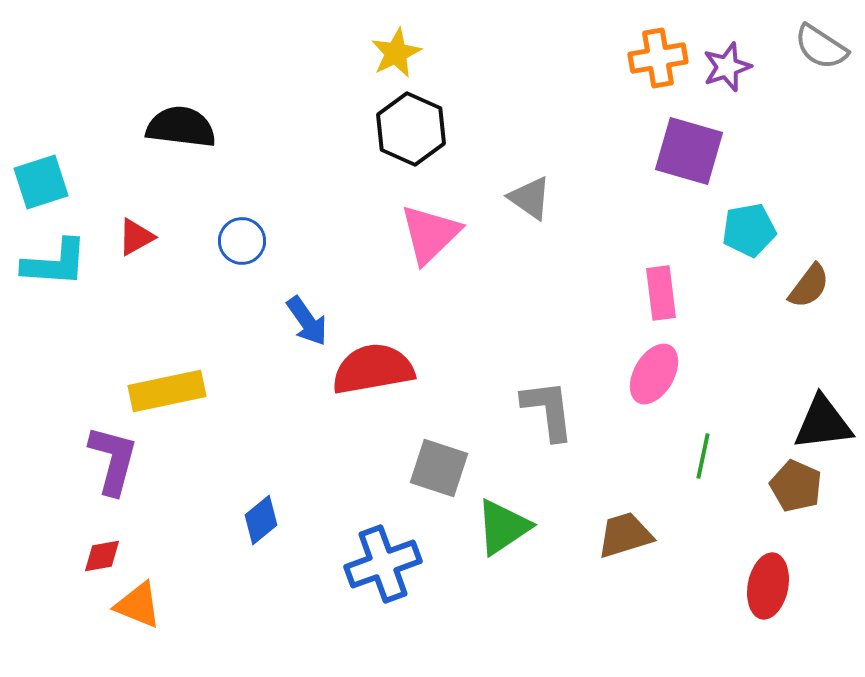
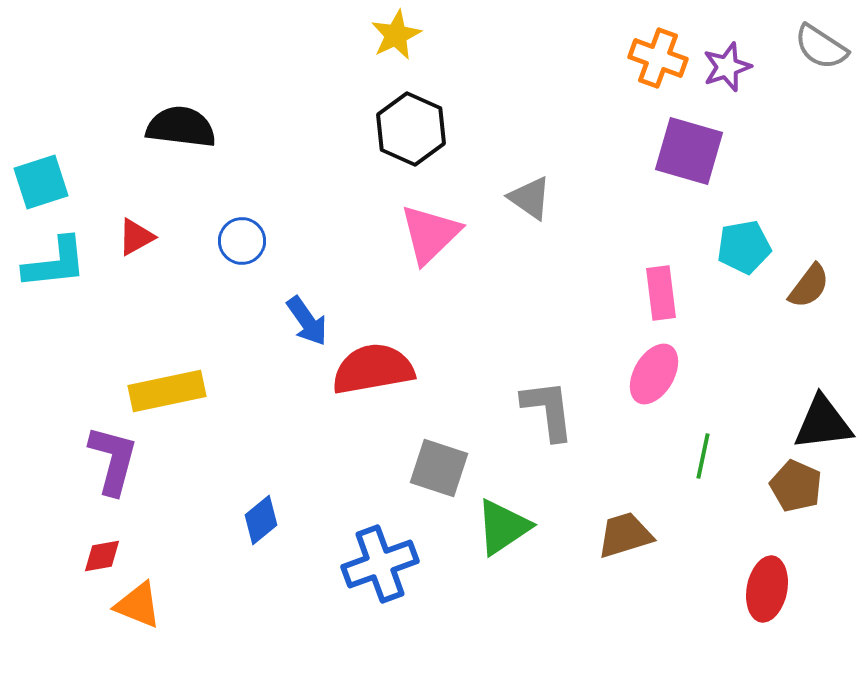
yellow star: moved 18 px up
orange cross: rotated 30 degrees clockwise
cyan pentagon: moved 5 px left, 17 px down
cyan L-shape: rotated 10 degrees counterclockwise
blue cross: moved 3 px left
red ellipse: moved 1 px left, 3 px down
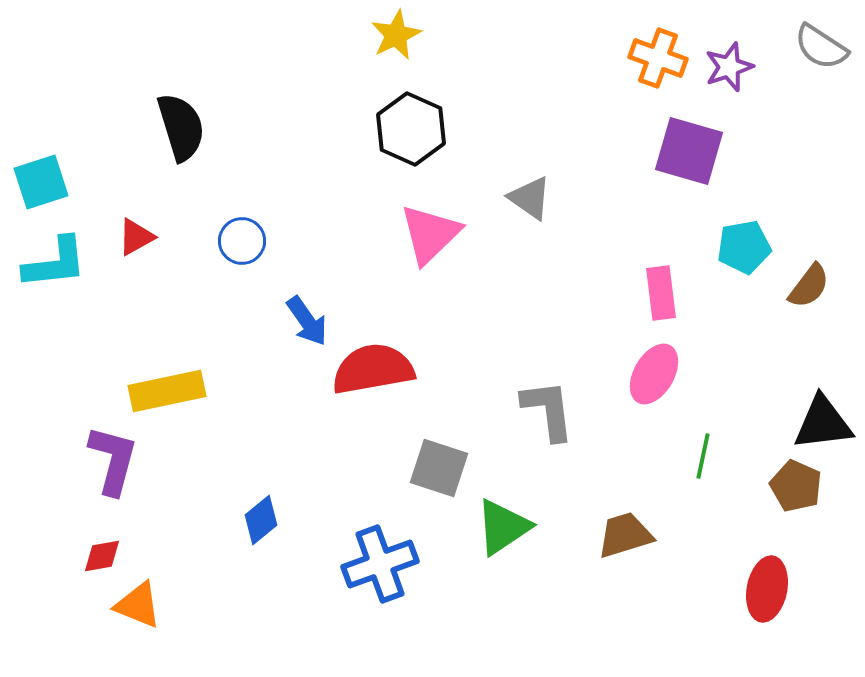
purple star: moved 2 px right
black semicircle: rotated 66 degrees clockwise
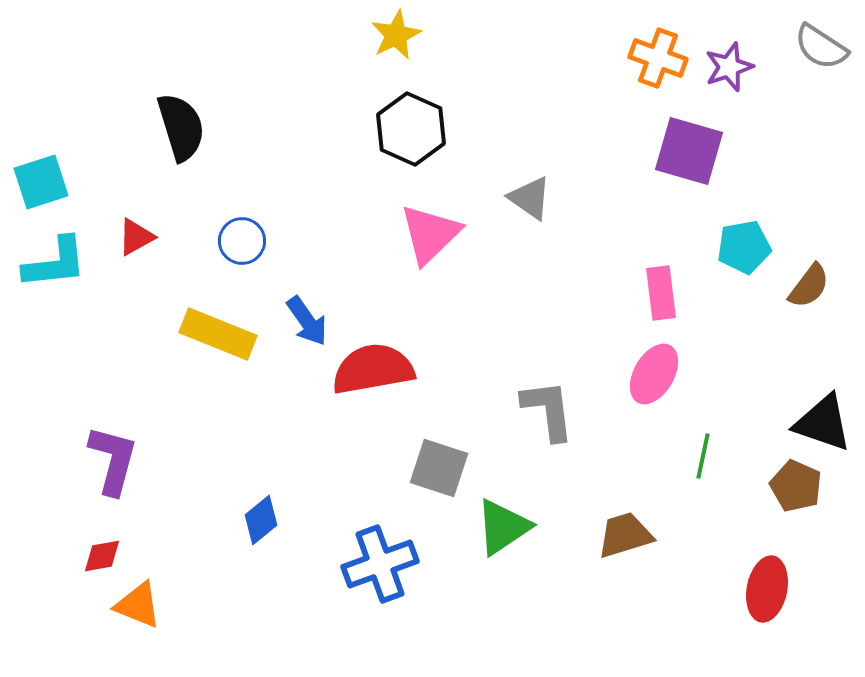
yellow rectangle: moved 51 px right, 57 px up; rotated 34 degrees clockwise
black triangle: rotated 26 degrees clockwise
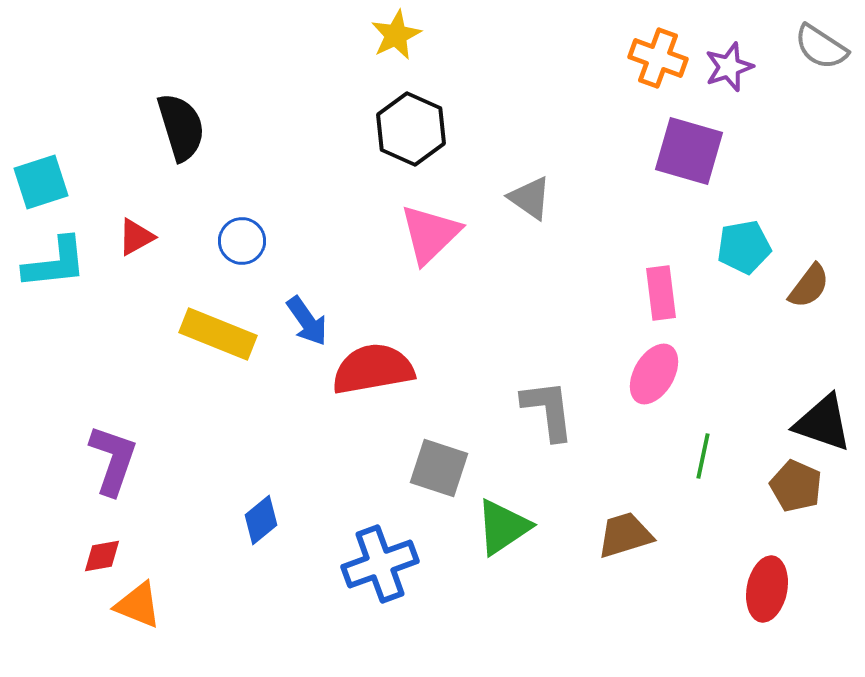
purple L-shape: rotated 4 degrees clockwise
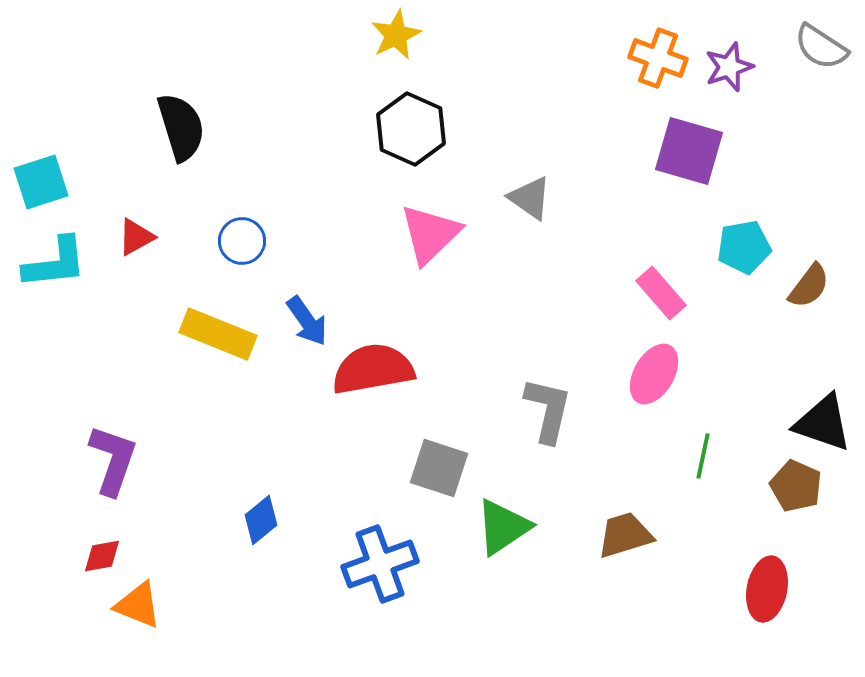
pink rectangle: rotated 34 degrees counterclockwise
gray L-shape: rotated 20 degrees clockwise
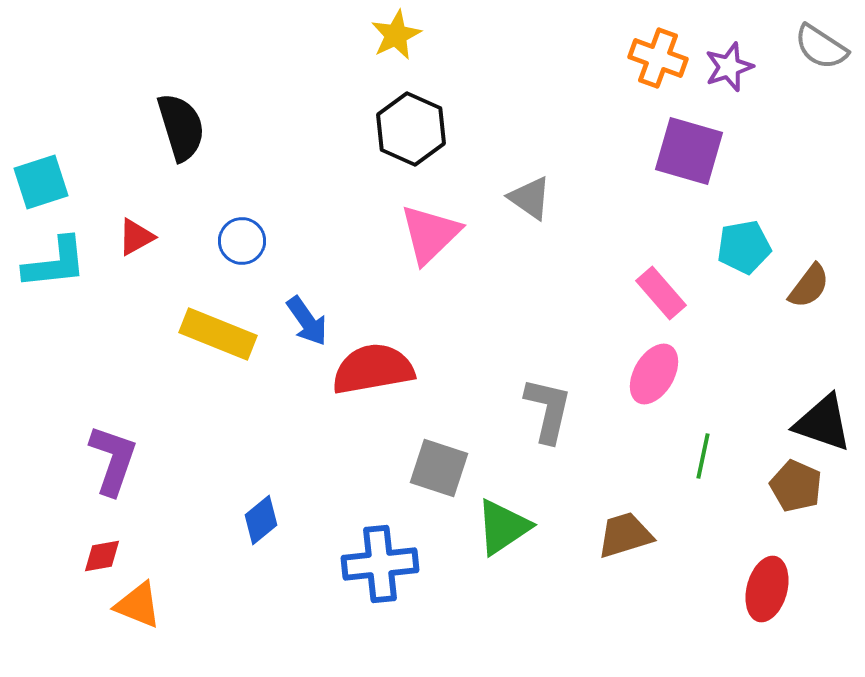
blue cross: rotated 14 degrees clockwise
red ellipse: rotated 4 degrees clockwise
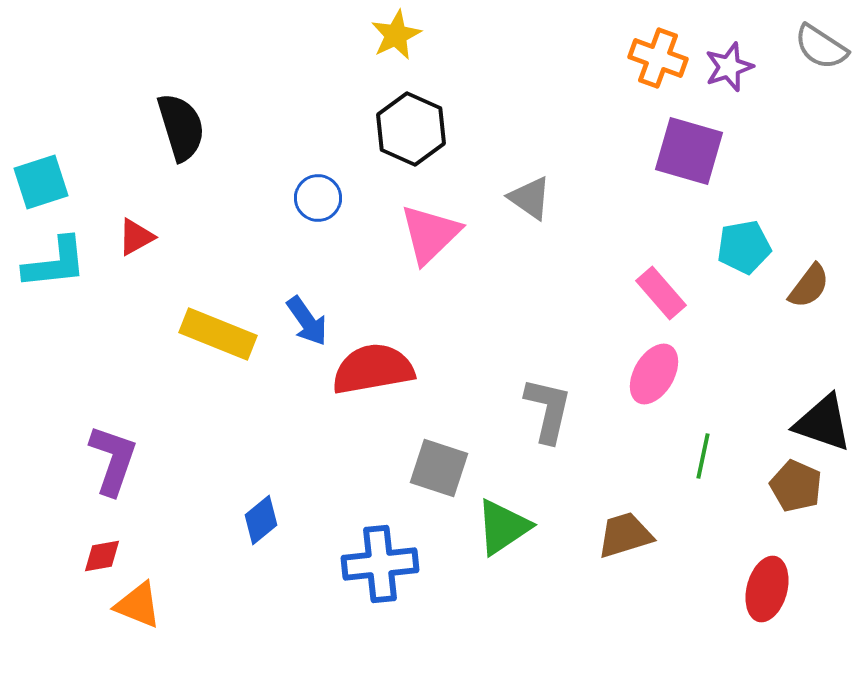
blue circle: moved 76 px right, 43 px up
